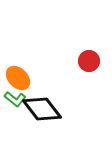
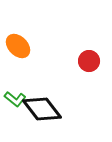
orange ellipse: moved 32 px up
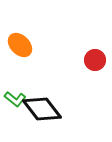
orange ellipse: moved 2 px right, 1 px up
red circle: moved 6 px right, 1 px up
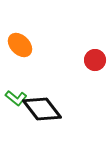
green L-shape: moved 1 px right, 1 px up
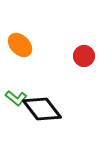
red circle: moved 11 px left, 4 px up
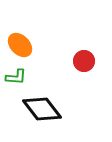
red circle: moved 5 px down
green L-shape: moved 21 px up; rotated 35 degrees counterclockwise
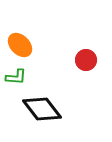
red circle: moved 2 px right, 1 px up
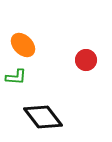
orange ellipse: moved 3 px right
black diamond: moved 1 px right, 8 px down
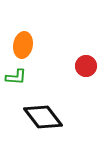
orange ellipse: rotated 55 degrees clockwise
red circle: moved 6 px down
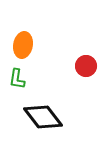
green L-shape: moved 1 px right, 2 px down; rotated 95 degrees clockwise
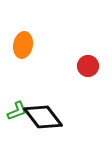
red circle: moved 2 px right
green L-shape: moved 32 px down; rotated 120 degrees counterclockwise
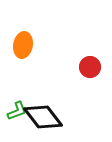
red circle: moved 2 px right, 1 px down
